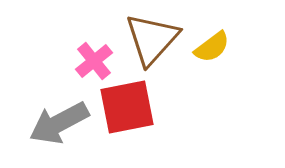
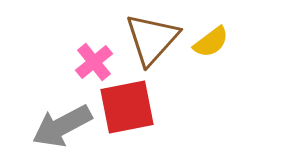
yellow semicircle: moved 1 px left, 5 px up
pink cross: moved 1 px down
gray arrow: moved 3 px right, 3 px down
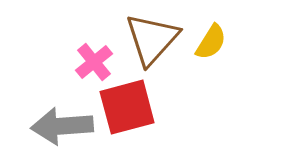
yellow semicircle: rotated 21 degrees counterclockwise
red square: rotated 4 degrees counterclockwise
gray arrow: rotated 24 degrees clockwise
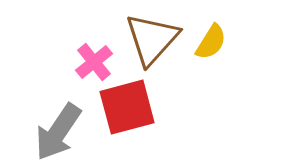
gray arrow: moved 4 px left, 6 px down; rotated 52 degrees counterclockwise
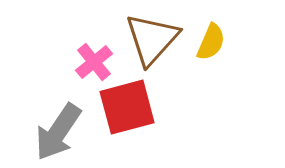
yellow semicircle: rotated 9 degrees counterclockwise
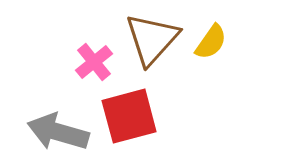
yellow semicircle: rotated 12 degrees clockwise
red square: moved 2 px right, 9 px down
gray arrow: rotated 72 degrees clockwise
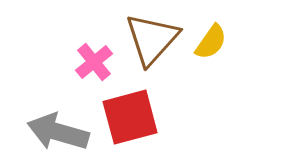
red square: moved 1 px right, 1 px down
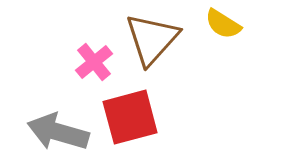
yellow semicircle: moved 12 px right, 18 px up; rotated 87 degrees clockwise
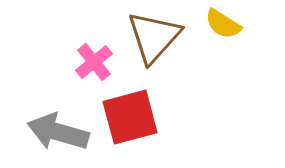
brown triangle: moved 2 px right, 2 px up
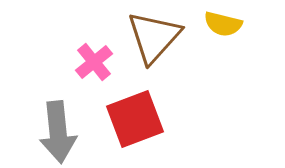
yellow semicircle: rotated 18 degrees counterclockwise
red square: moved 5 px right, 2 px down; rotated 6 degrees counterclockwise
gray arrow: rotated 112 degrees counterclockwise
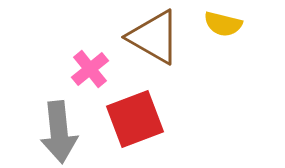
brown triangle: rotated 42 degrees counterclockwise
pink cross: moved 4 px left, 7 px down
gray arrow: moved 1 px right
